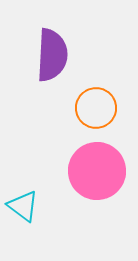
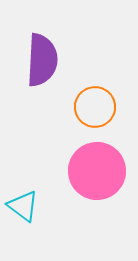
purple semicircle: moved 10 px left, 5 px down
orange circle: moved 1 px left, 1 px up
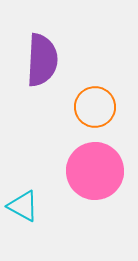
pink circle: moved 2 px left
cyan triangle: rotated 8 degrees counterclockwise
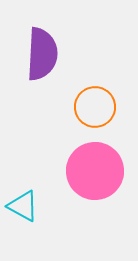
purple semicircle: moved 6 px up
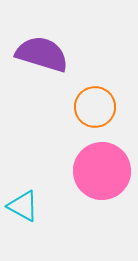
purple semicircle: rotated 76 degrees counterclockwise
pink circle: moved 7 px right
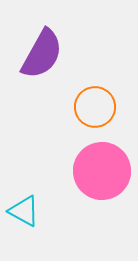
purple semicircle: rotated 102 degrees clockwise
cyan triangle: moved 1 px right, 5 px down
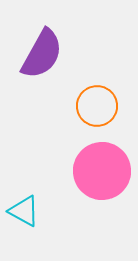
orange circle: moved 2 px right, 1 px up
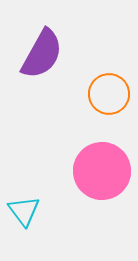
orange circle: moved 12 px right, 12 px up
cyan triangle: rotated 24 degrees clockwise
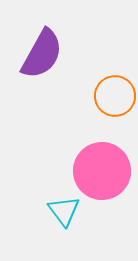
orange circle: moved 6 px right, 2 px down
cyan triangle: moved 40 px right
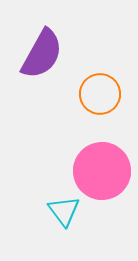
orange circle: moved 15 px left, 2 px up
